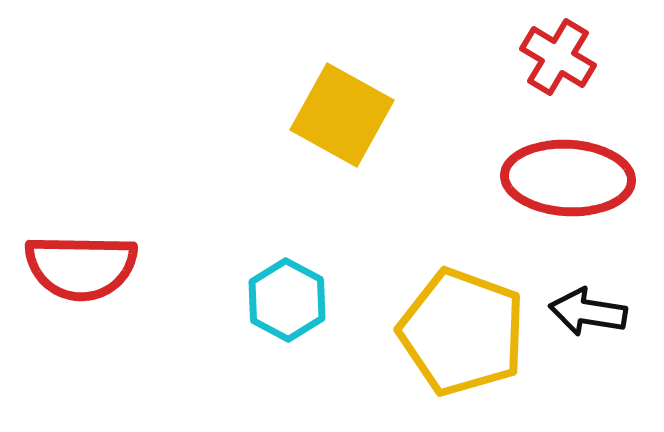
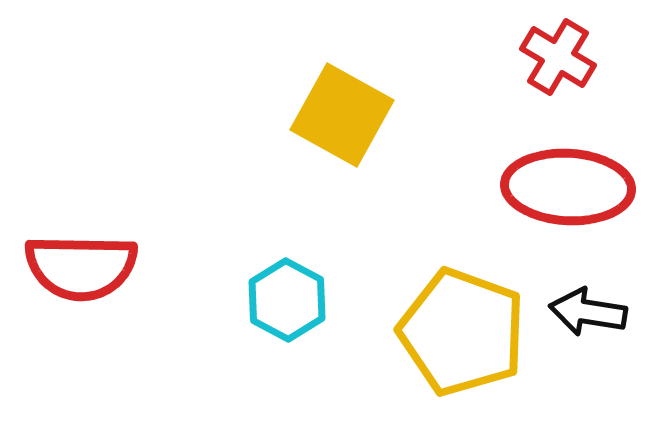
red ellipse: moved 9 px down
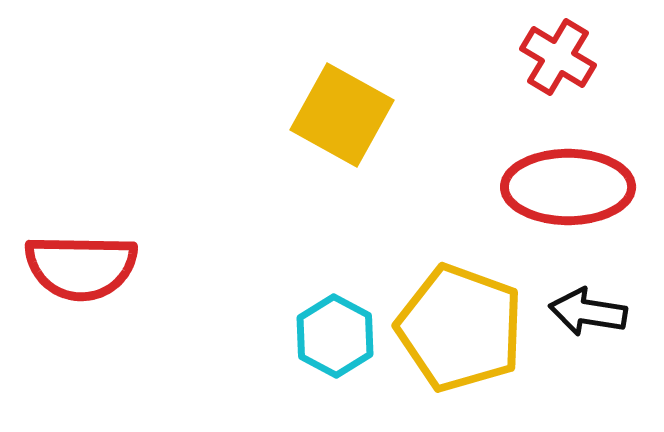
red ellipse: rotated 3 degrees counterclockwise
cyan hexagon: moved 48 px right, 36 px down
yellow pentagon: moved 2 px left, 4 px up
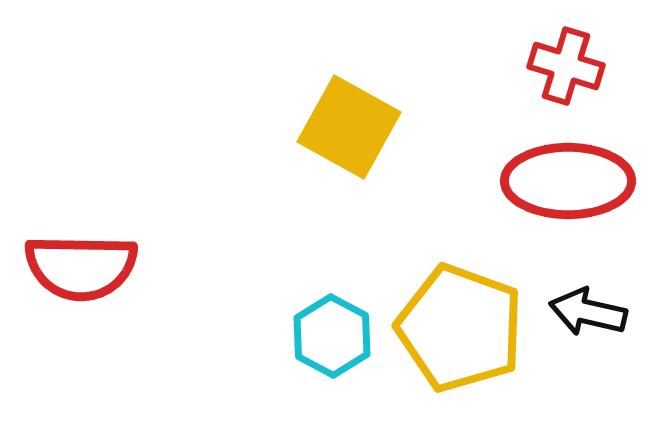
red cross: moved 8 px right, 9 px down; rotated 14 degrees counterclockwise
yellow square: moved 7 px right, 12 px down
red ellipse: moved 6 px up
black arrow: rotated 4 degrees clockwise
cyan hexagon: moved 3 px left
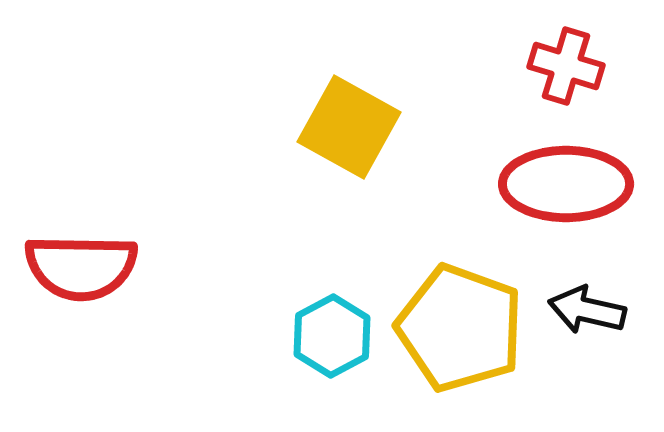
red ellipse: moved 2 px left, 3 px down
black arrow: moved 1 px left, 2 px up
cyan hexagon: rotated 4 degrees clockwise
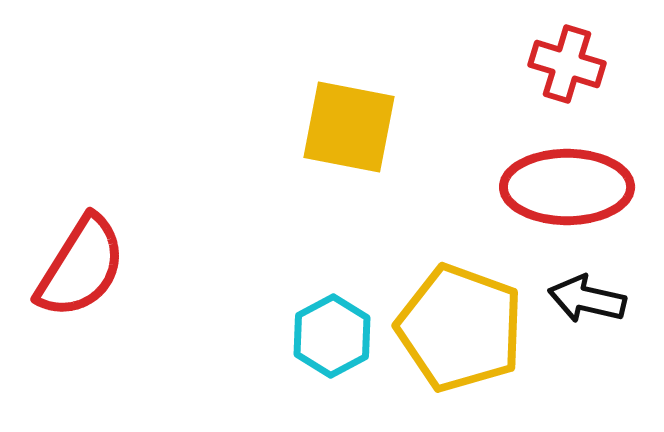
red cross: moved 1 px right, 2 px up
yellow square: rotated 18 degrees counterclockwise
red ellipse: moved 1 px right, 3 px down
red semicircle: rotated 59 degrees counterclockwise
black arrow: moved 11 px up
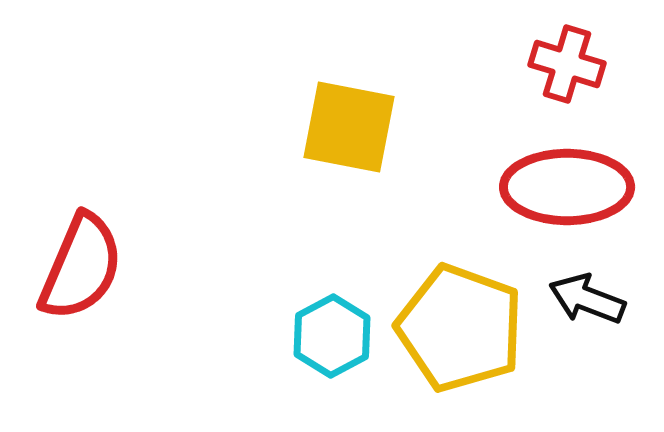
red semicircle: rotated 9 degrees counterclockwise
black arrow: rotated 8 degrees clockwise
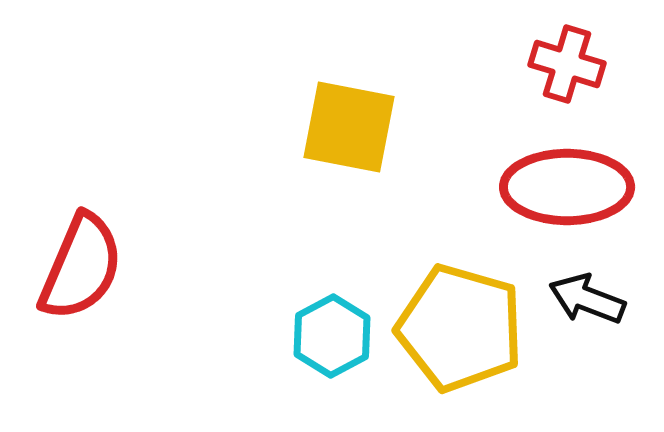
yellow pentagon: rotated 4 degrees counterclockwise
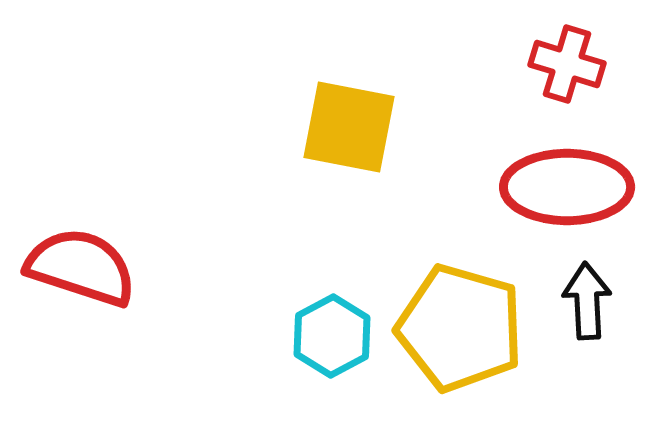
red semicircle: rotated 95 degrees counterclockwise
black arrow: moved 2 px down; rotated 66 degrees clockwise
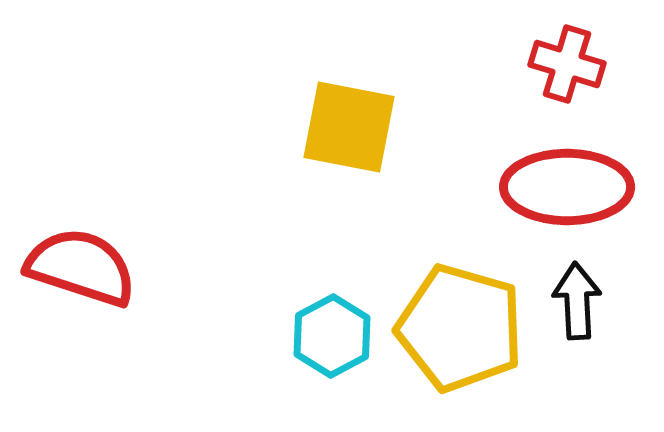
black arrow: moved 10 px left
